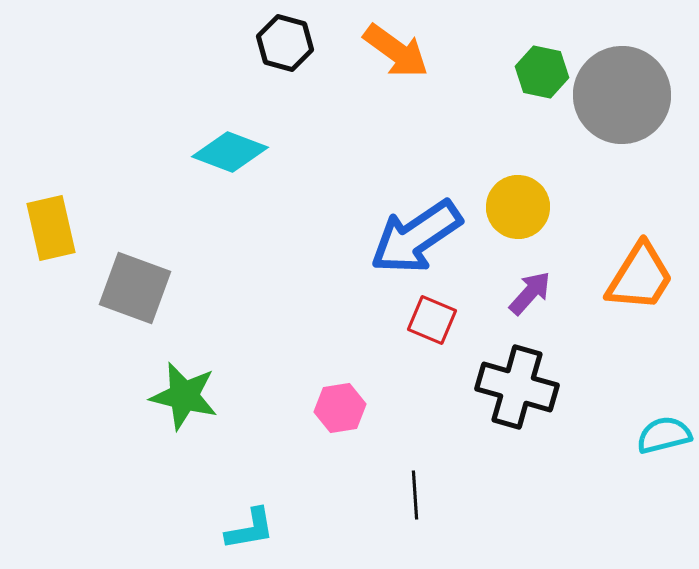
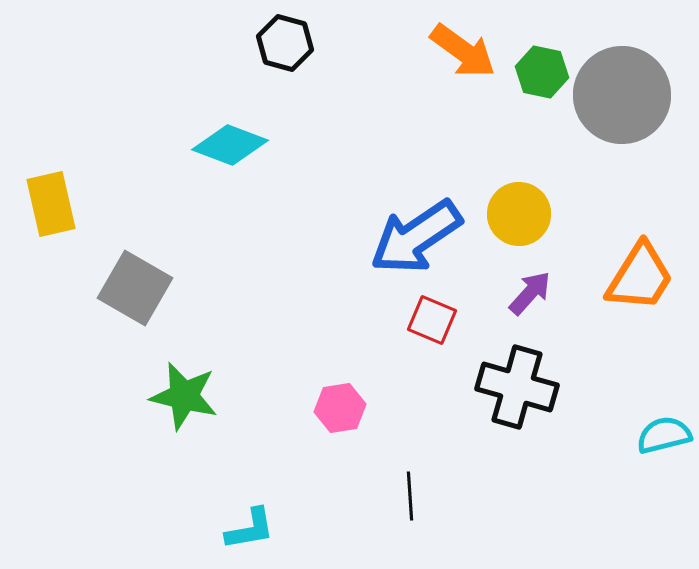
orange arrow: moved 67 px right
cyan diamond: moved 7 px up
yellow circle: moved 1 px right, 7 px down
yellow rectangle: moved 24 px up
gray square: rotated 10 degrees clockwise
black line: moved 5 px left, 1 px down
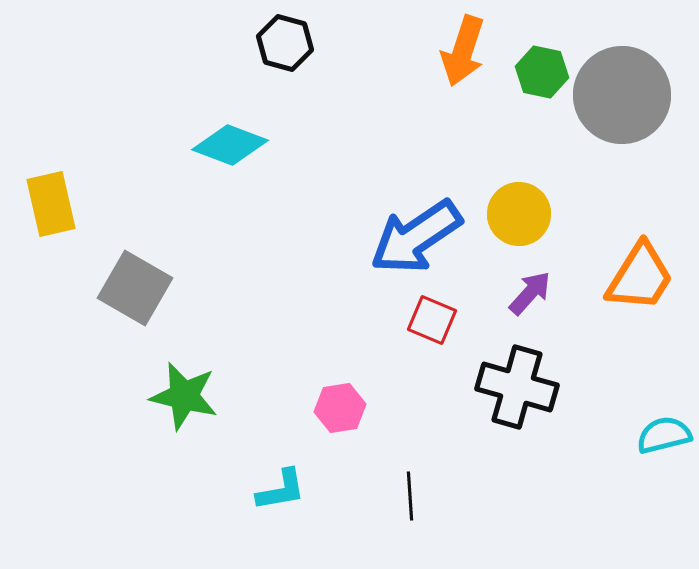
orange arrow: rotated 72 degrees clockwise
cyan L-shape: moved 31 px right, 39 px up
